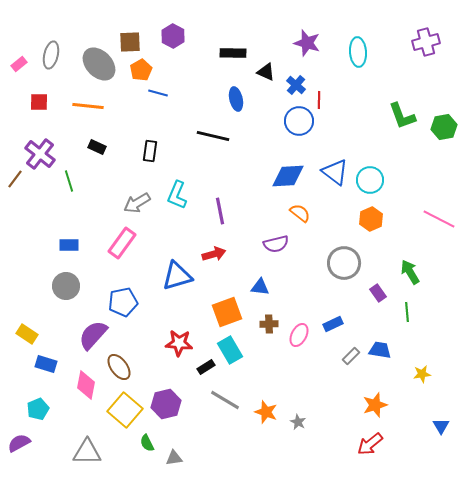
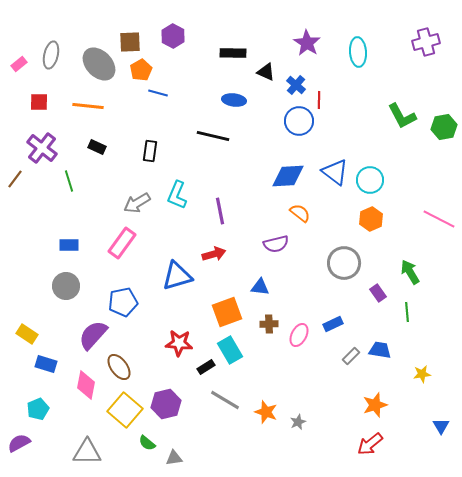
purple star at (307, 43): rotated 16 degrees clockwise
blue ellipse at (236, 99): moved 2 px left, 1 px down; rotated 70 degrees counterclockwise
green L-shape at (402, 116): rotated 8 degrees counterclockwise
purple cross at (40, 154): moved 2 px right, 6 px up
gray star at (298, 422): rotated 21 degrees clockwise
green semicircle at (147, 443): rotated 24 degrees counterclockwise
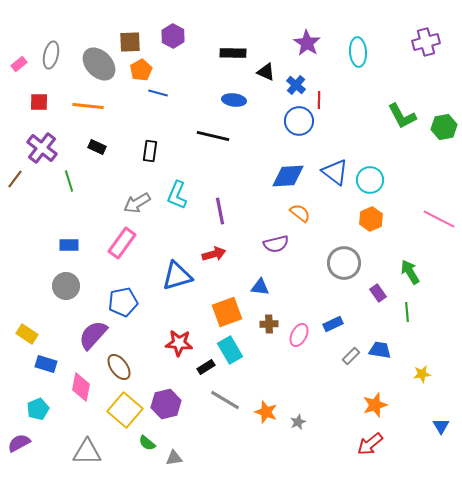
pink diamond at (86, 385): moved 5 px left, 2 px down
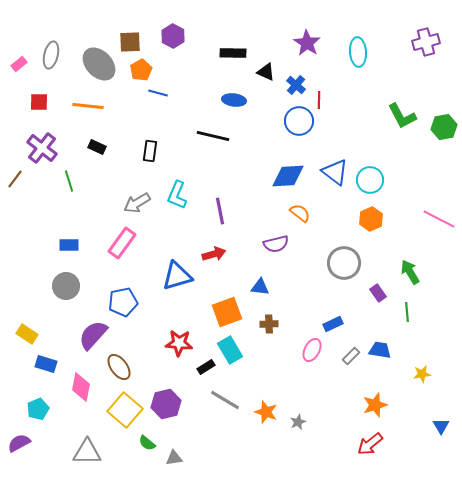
pink ellipse at (299, 335): moved 13 px right, 15 px down
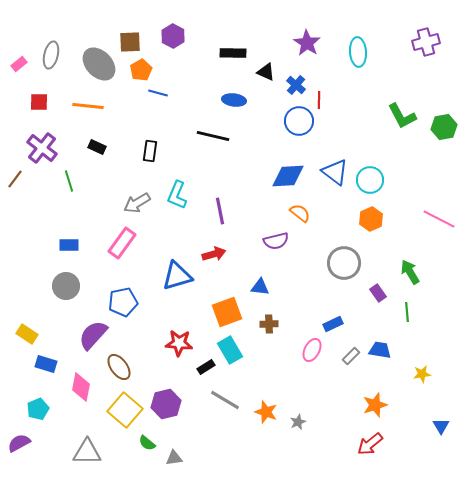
purple semicircle at (276, 244): moved 3 px up
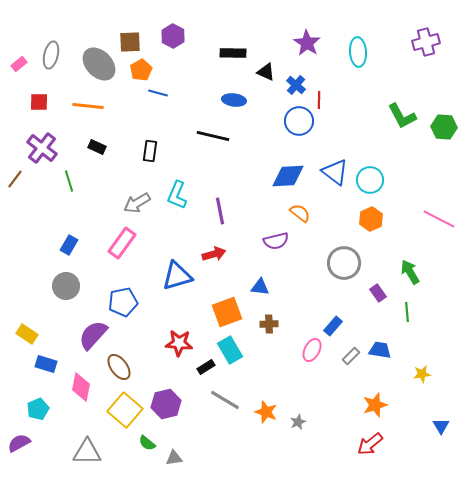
green hexagon at (444, 127): rotated 15 degrees clockwise
blue rectangle at (69, 245): rotated 60 degrees counterclockwise
blue rectangle at (333, 324): moved 2 px down; rotated 24 degrees counterclockwise
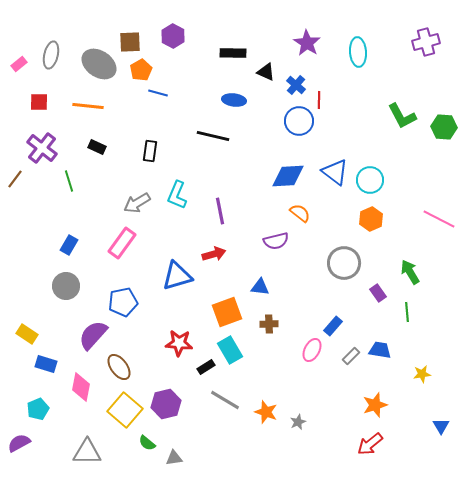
gray ellipse at (99, 64): rotated 12 degrees counterclockwise
